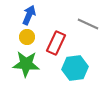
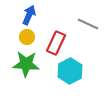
cyan hexagon: moved 5 px left, 3 px down; rotated 20 degrees counterclockwise
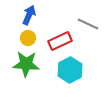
yellow circle: moved 1 px right, 1 px down
red rectangle: moved 4 px right, 2 px up; rotated 40 degrees clockwise
cyan hexagon: moved 1 px up
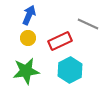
green star: moved 7 px down; rotated 12 degrees counterclockwise
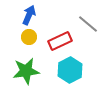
gray line: rotated 15 degrees clockwise
yellow circle: moved 1 px right, 1 px up
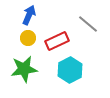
yellow circle: moved 1 px left, 1 px down
red rectangle: moved 3 px left
green star: moved 2 px left, 2 px up
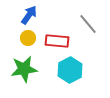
blue arrow: rotated 12 degrees clockwise
gray line: rotated 10 degrees clockwise
red rectangle: rotated 30 degrees clockwise
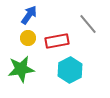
red rectangle: rotated 15 degrees counterclockwise
green star: moved 3 px left
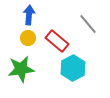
blue arrow: rotated 30 degrees counterclockwise
red rectangle: rotated 50 degrees clockwise
cyan hexagon: moved 3 px right, 2 px up
